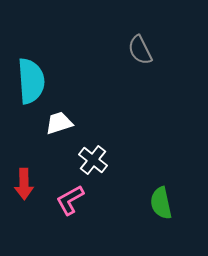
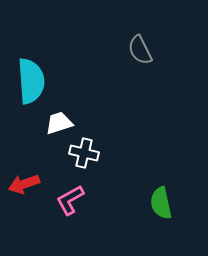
white cross: moved 9 px left, 7 px up; rotated 24 degrees counterclockwise
red arrow: rotated 72 degrees clockwise
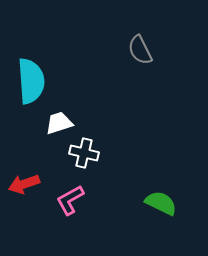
green semicircle: rotated 128 degrees clockwise
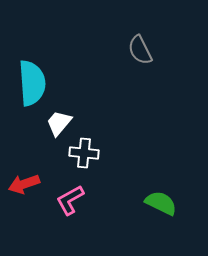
cyan semicircle: moved 1 px right, 2 px down
white trapezoid: rotated 32 degrees counterclockwise
white cross: rotated 8 degrees counterclockwise
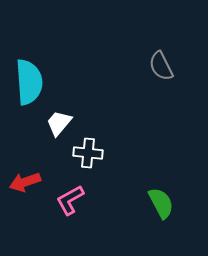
gray semicircle: moved 21 px right, 16 px down
cyan semicircle: moved 3 px left, 1 px up
white cross: moved 4 px right
red arrow: moved 1 px right, 2 px up
green semicircle: rotated 36 degrees clockwise
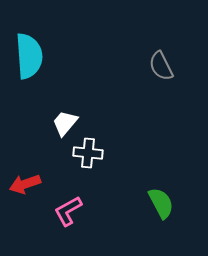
cyan semicircle: moved 26 px up
white trapezoid: moved 6 px right
red arrow: moved 2 px down
pink L-shape: moved 2 px left, 11 px down
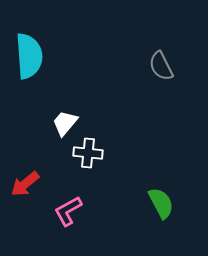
red arrow: rotated 20 degrees counterclockwise
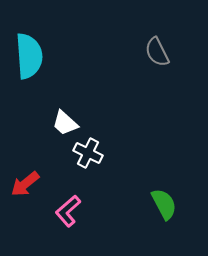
gray semicircle: moved 4 px left, 14 px up
white trapezoid: rotated 88 degrees counterclockwise
white cross: rotated 20 degrees clockwise
green semicircle: moved 3 px right, 1 px down
pink L-shape: rotated 12 degrees counterclockwise
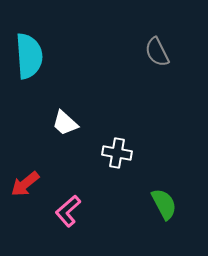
white cross: moved 29 px right; rotated 16 degrees counterclockwise
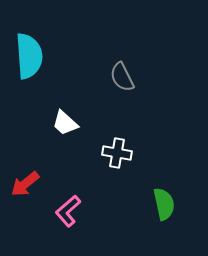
gray semicircle: moved 35 px left, 25 px down
green semicircle: rotated 16 degrees clockwise
